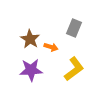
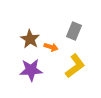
gray rectangle: moved 3 px down
yellow L-shape: moved 1 px right, 3 px up
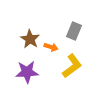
yellow L-shape: moved 3 px left
purple star: moved 4 px left, 2 px down
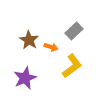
gray rectangle: rotated 24 degrees clockwise
brown star: moved 1 px left, 1 px down
purple star: moved 2 px left, 6 px down; rotated 20 degrees counterclockwise
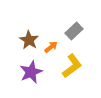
orange arrow: rotated 56 degrees counterclockwise
purple star: moved 6 px right, 6 px up
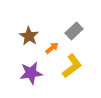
brown star: moved 4 px up
orange arrow: moved 1 px right, 1 px down
purple star: moved 1 px down; rotated 15 degrees clockwise
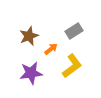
gray rectangle: rotated 12 degrees clockwise
brown star: rotated 18 degrees clockwise
orange arrow: moved 1 px left, 1 px down
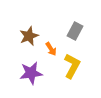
gray rectangle: moved 1 px right; rotated 30 degrees counterclockwise
orange arrow: rotated 96 degrees clockwise
yellow L-shape: rotated 25 degrees counterclockwise
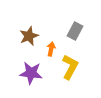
orange arrow: rotated 136 degrees counterclockwise
yellow L-shape: moved 2 px left, 1 px down
purple star: rotated 15 degrees clockwise
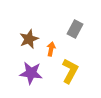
gray rectangle: moved 2 px up
brown star: moved 3 px down
yellow L-shape: moved 4 px down
